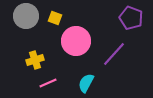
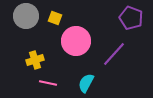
pink line: rotated 36 degrees clockwise
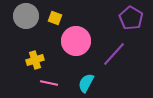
purple pentagon: rotated 10 degrees clockwise
pink line: moved 1 px right
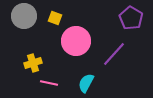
gray circle: moved 2 px left
yellow cross: moved 2 px left, 3 px down
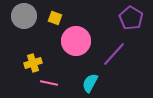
cyan semicircle: moved 4 px right
